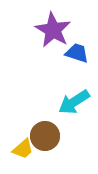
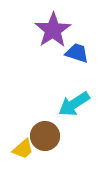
purple star: rotated 9 degrees clockwise
cyan arrow: moved 2 px down
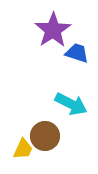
cyan arrow: moved 3 px left; rotated 120 degrees counterclockwise
yellow trapezoid: rotated 25 degrees counterclockwise
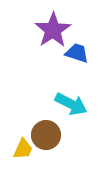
brown circle: moved 1 px right, 1 px up
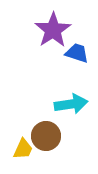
cyan arrow: rotated 36 degrees counterclockwise
brown circle: moved 1 px down
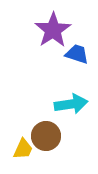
blue trapezoid: moved 1 px down
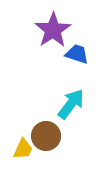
cyan arrow: rotated 44 degrees counterclockwise
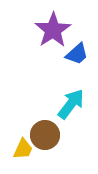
blue trapezoid: rotated 120 degrees clockwise
brown circle: moved 1 px left, 1 px up
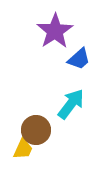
purple star: moved 2 px right, 1 px down
blue trapezoid: moved 2 px right, 5 px down
brown circle: moved 9 px left, 5 px up
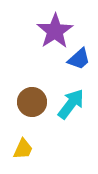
brown circle: moved 4 px left, 28 px up
